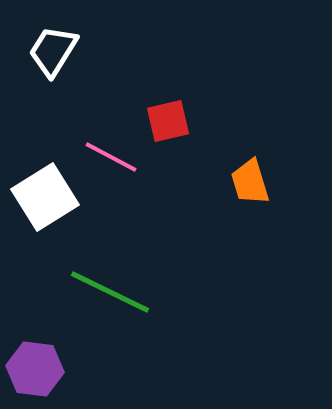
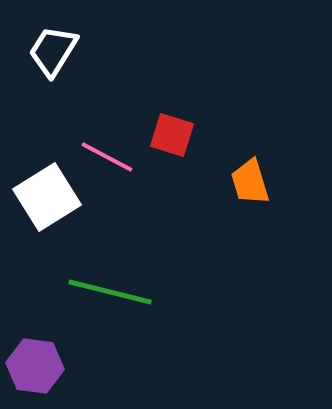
red square: moved 4 px right, 14 px down; rotated 30 degrees clockwise
pink line: moved 4 px left
white square: moved 2 px right
green line: rotated 12 degrees counterclockwise
purple hexagon: moved 3 px up
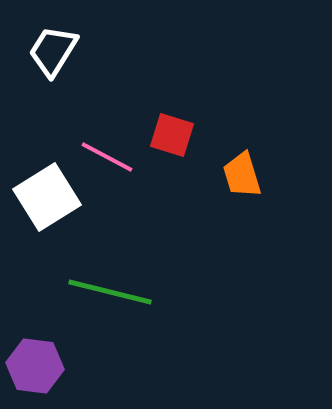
orange trapezoid: moved 8 px left, 7 px up
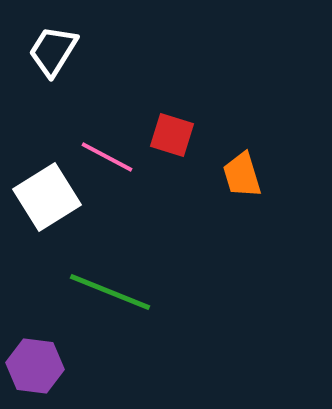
green line: rotated 8 degrees clockwise
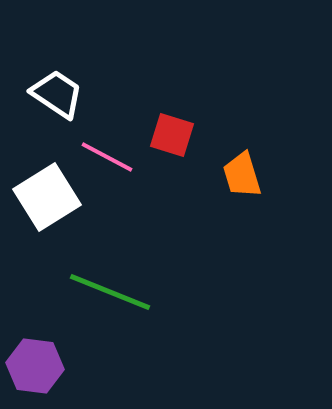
white trapezoid: moved 4 px right, 43 px down; rotated 92 degrees clockwise
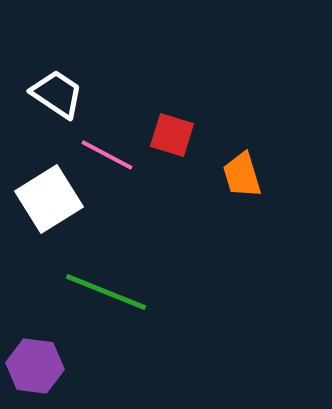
pink line: moved 2 px up
white square: moved 2 px right, 2 px down
green line: moved 4 px left
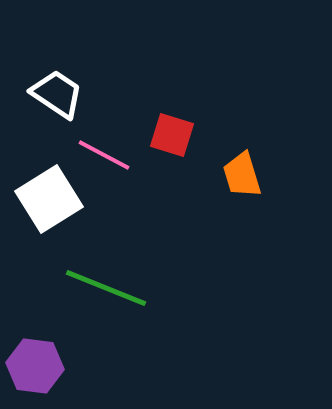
pink line: moved 3 px left
green line: moved 4 px up
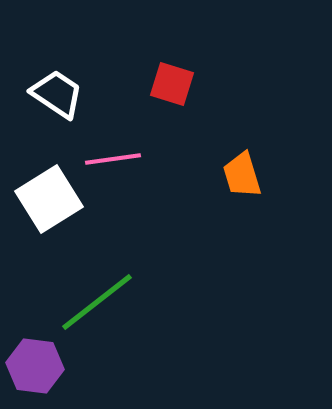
red square: moved 51 px up
pink line: moved 9 px right, 4 px down; rotated 36 degrees counterclockwise
green line: moved 9 px left, 14 px down; rotated 60 degrees counterclockwise
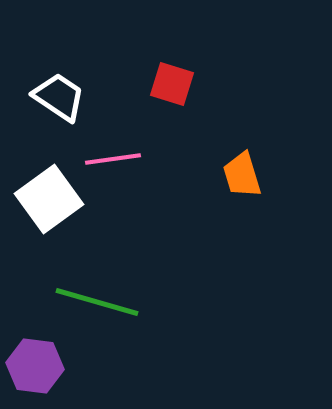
white trapezoid: moved 2 px right, 3 px down
white square: rotated 4 degrees counterclockwise
green line: rotated 54 degrees clockwise
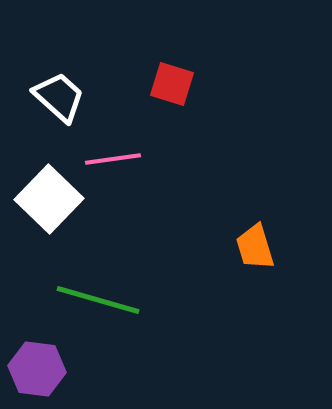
white trapezoid: rotated 8 degrees clockwise
orange trapezoid: moved 13 px right, 72 px down
white square: rotated 10 degrees counterclockwise
green line: moved 1 px right, 2 px up
purple hexagon: moved 2 px right, 3 px down
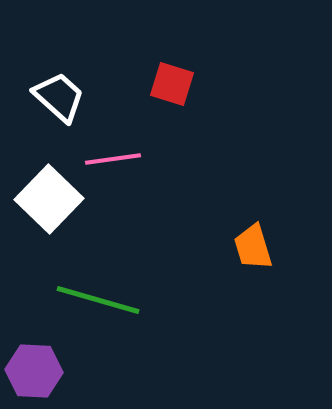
orange trapezoid: moved 2 px left
purple hexagon: moved 3 px left, 2 px down; rotated 4 degrees counterclockwise
